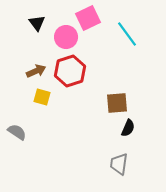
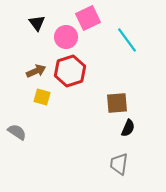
cyan line: moved 6 px down
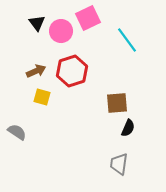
pink circle: moved 5 px left, 6 px up
red hexagon: moved 2 px right
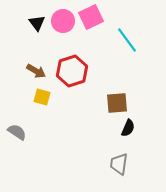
pink square: moved 3 px right, 1 px up
pink circle: moved 2 px right, 10 px up
brown arrow: rotated 54 degrees clockwise
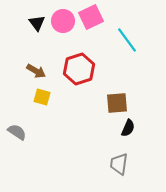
red hexagon: moved 7 px right, 2 px up
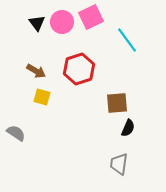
pink circle: moved 1 px left, 1 px down
gray semicircle: moved 1 px left, 1 px down
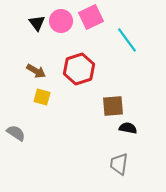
pink circle: moved 1 px left, 1 px up
brown square: moved 4 px left, 3 px down
black semicircle: rotated 102 degrees counterclockwise
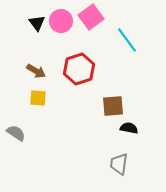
pink square: rotated 10 degrees counterclockwise
yellow square: moved 4 px left, 1 px down; rotated 12 degrees counterclockwise
black semicircle: moved 1 px right
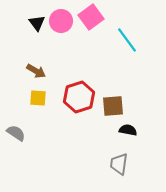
red hexagon: moved 28 px down
black semicircle: moved 1 px left, 2 px down
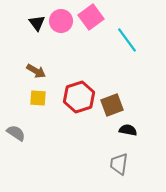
brown square: moved 1 px left, 1 px up; rotated 15 degrees counterclockwise
